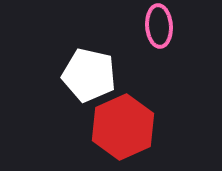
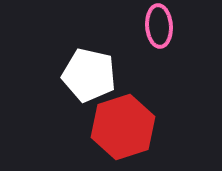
red hexagon: rotated 6 degrees clockwise
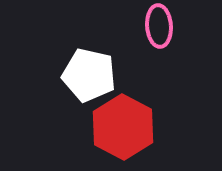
red hexagon: rotated 14 degrees counterclockwise
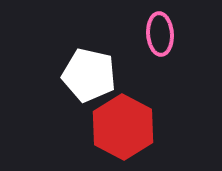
pink ellipse: moved 1 px right, 8 px down
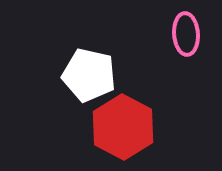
pink ellipse: moved 26 px right
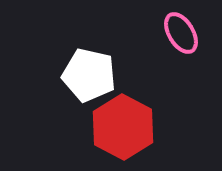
pink ellipse: moved 5 px left, 1 px up; rotated 27 degrees counterclockwise
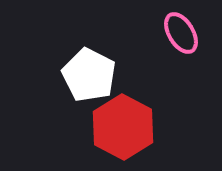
white pentagon: rotated 14 degrees clockwise
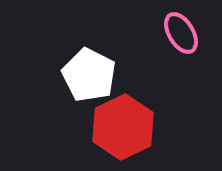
red hexagon: rotated 6 degrees clockwise
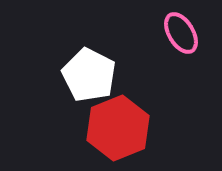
red hexagon: moved 5 px left, 1 px down; rotated 4 degrees clockwise
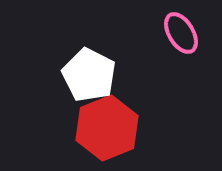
red hexagon: moved 11 px left
